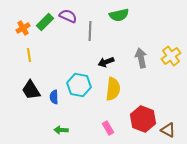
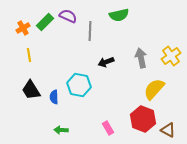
yellow semicircle: moved 41 px right; rotated 145 degrees counterclockwise
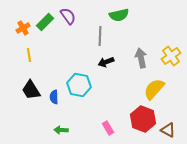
purple semicircle: rotated 30 degrees clockwise
gray line: moved 10 px right, 5 px down
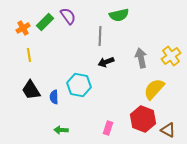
pink rectangle: rotated 48 degrees clockwise
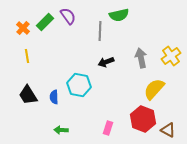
orange cross: rotated 16 degrees counterclockwise
gray line: moved 5 px up
yellow line: moved 2 px left, 1 px down
black trapezoid: moved 3 px left, 5 px down
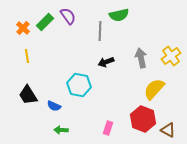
blue semicircle: moved 9 px down; rotated 64 degrees counterclockwise
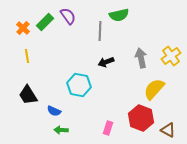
blue semicircle: moved 5 px down
red hexagon: moved 2 px left, 1 px up
